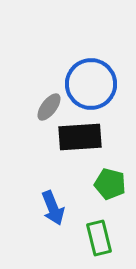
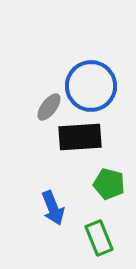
blue circle: moved 2 px down
green pentagon: moved 1 px left
green rectangle: rotated 8 degrees counterclockwise
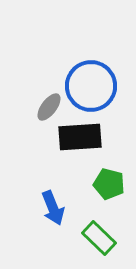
green rectangle: rotated 24 degrees counterclockwise
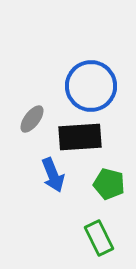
gray ellipse: moved 17 px left, 12 px down
blue arrow: moved 33 px up
green rectangle: rotated 20 degrees clockwise
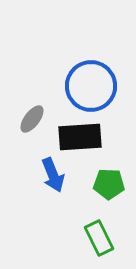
green pentagon: rotated 12 degrees counterclockwise
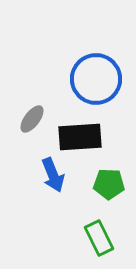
blue circle: moved 5 px right, 7 px up
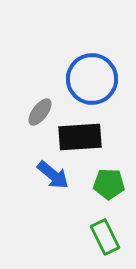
blue circle: moved 4 px left
gray ellipse: moved 8 px right, 7 px up
blue arrow: rotated 28 degrees counterclockwise
green rectangle: moved 6 px right, 1 px up
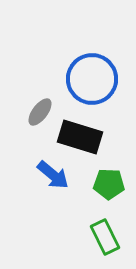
black rectangle: rotated 21 degrees clockwise
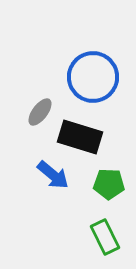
blue circle: moved 1 px right, 2 px up
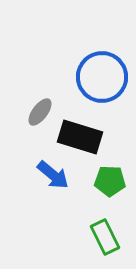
blue circle: moved 9 px right
green pentagon: moved 1 px right, 3 px up
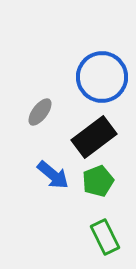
black rectangle: moved 14 px right; rotated 54 degrees counterclockwise
green pentagon: moved 12 px left; rotated 24 degrees counterclockwise
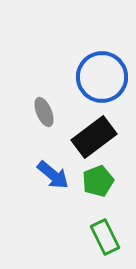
gray ellipse: moved 4 px right; rotated 60 degrees counterclockwise
